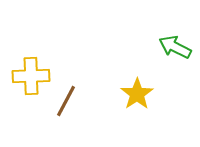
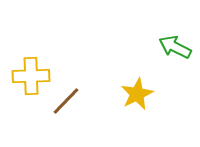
yellow star: rotated 8 degrees clockwise
brown line: rotated 16 degrees clockwise
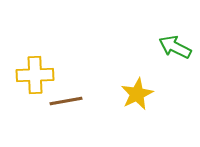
yellow cross: moved 4 px right, 1 px up
brown line: rotated 36 degrees clockwise
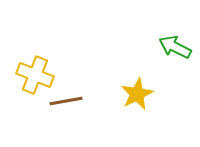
yellow cross: rotated 24 degrees clockwise
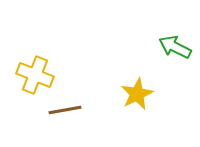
brown line: moved 1 px left, 9 px down
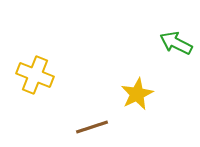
green arrow: moved 1 px right, 4 px up
brown line: moved 27 px right, 17 px down; rotated 8 degrees counterclockwise
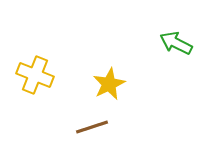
yellow star: moved 28 px left, 10 px up
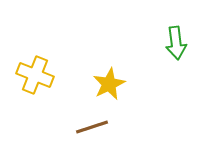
green arrow: rotated 124 degrees counterclockwise
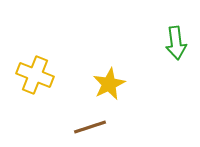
brown line: moved 2 px left
